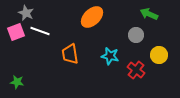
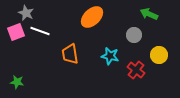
gray circle: moved 2 px left
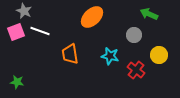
gray star: moved 2 px left, 2 px up
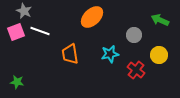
green arrow: moved 11 px right, 6 px down
cyan star: moved 2 px up; rotated 24 degrees counterclockwise
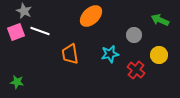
orange ellipse: moved 1 px left, 1 px up
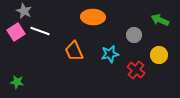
orange ellipse: moved 2 px right, 1 px down; rotated 45 degrees clockwise
pink square: rotated 12 degrees counterclockwise
orange trapezoid: moved 4 px right, 3 px up; rotated 15 degrees counterclockwise
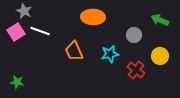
yellow circle: moved 1 px right, 1 px down
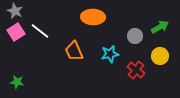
gray star: moved 9 px left
green arrow: moved 7 px down; rotated 126 degrees clockwise
white line: rotated 18 degrees clockwise
gray circle: moved 1 px right, 1 px down
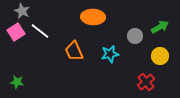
gray star: moved 7 px right
red cross: moved 10 px right, 12 px down; rotated 12 degrees clockwise
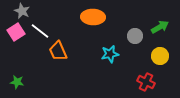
orange trapezoid: moved 16 px left
red cross: rotated 24 degrees counterclockwise
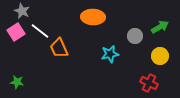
orange trapezoid: moved 1 px right, 3 px up
red cross: moved 3 px right, 1 px down
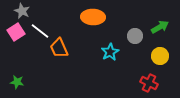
cyan star: moved 2 px up; rotated 18 degrees counterclockwise
